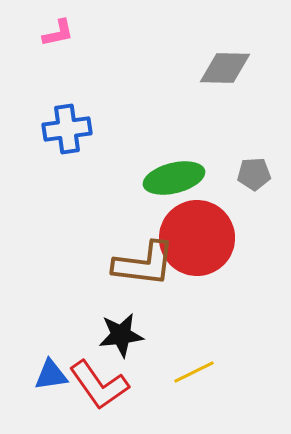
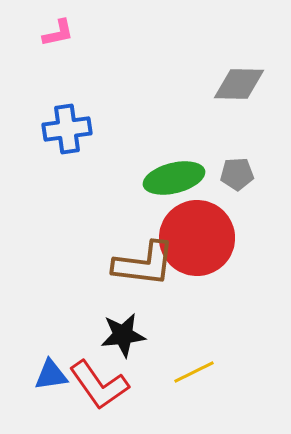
gray diamond: moved 14 px right, 16 px down
gray pentagon: moved 17 px left
black star: moved 2 px right
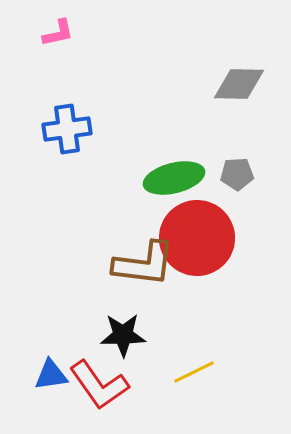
black star: rotated 6 degrees clockwise
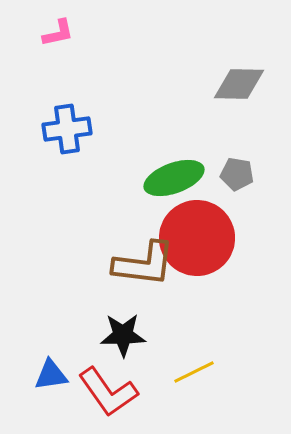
gray pentagon: rotated 12 degrees clockwise
green ellipse: rotated 6 degrees counterclockwise
red L-shape: moved 9 px right, 7 px down
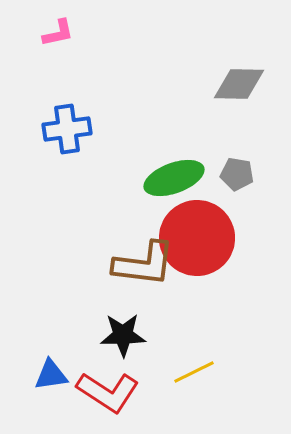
red L-shape: rotated 22 degrees counterclockwise
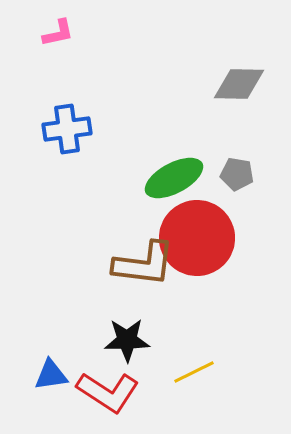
green ellipse: rotated 8 degrees counterclockwise
black star: moved 4 px right, 5 px down
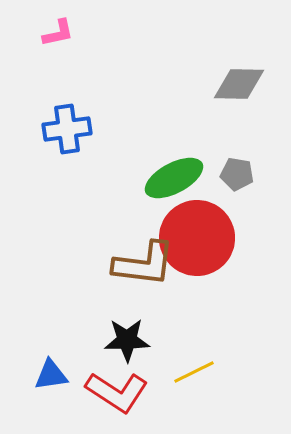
red L-shape: moved 9 px right
